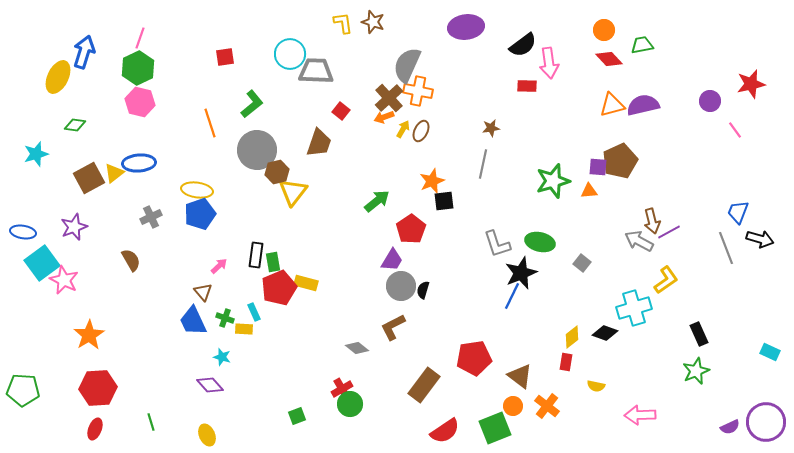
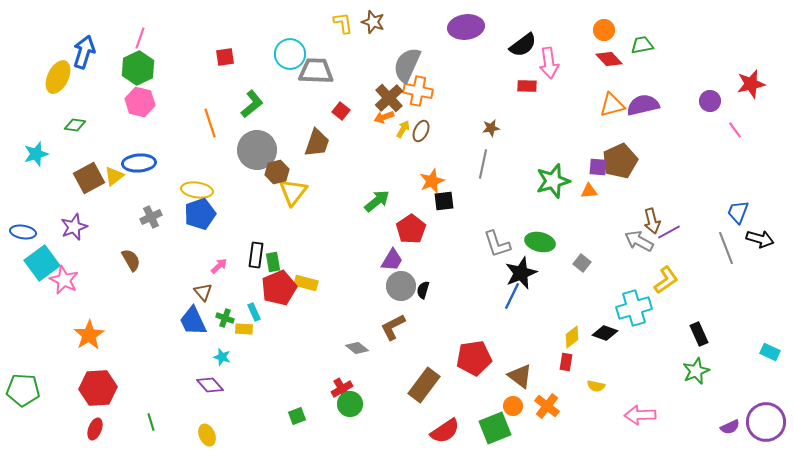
brown trapezoid at (319, 143): moved 2 px left
yellow triangle at (114, 173): moved 3 px down
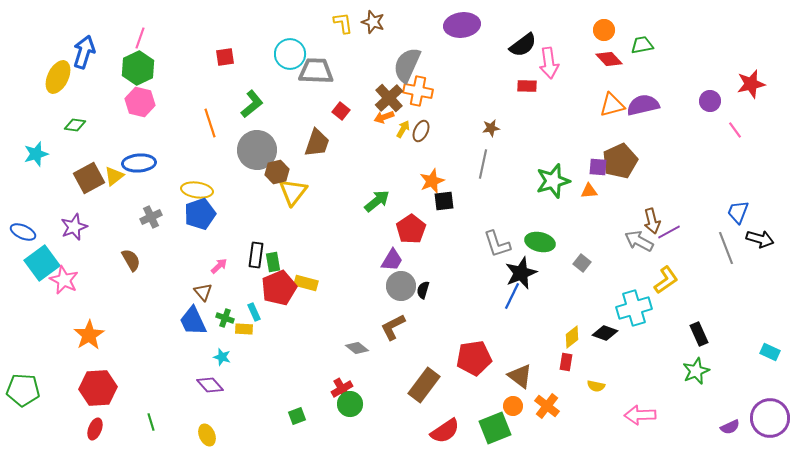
purple ellipse at (466, 27): moved 4 px left, 2 px up
blue ellipse at (23, 232): rotated 15 degrees clockwise
purple circle at (766, 422): moved 4 px right, 4 px up
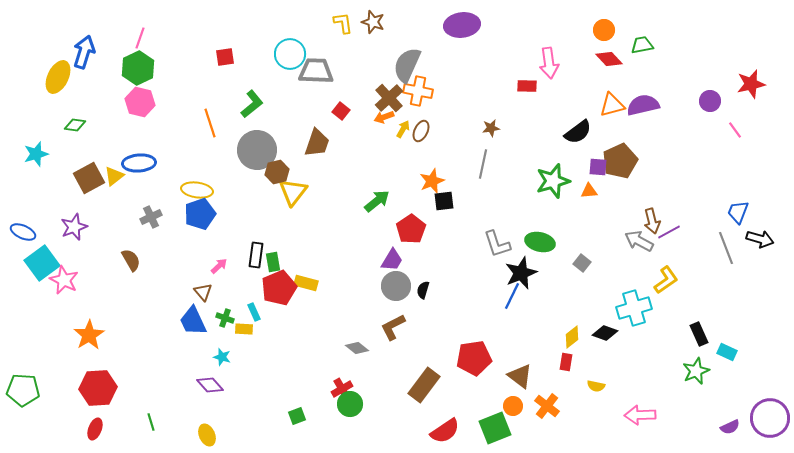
black semicircle at (523, 45): moved 55 px right, 87 px down
gray circle at (401, 286): moved 5 px left
cyan rectangle at (770, 352): moved 43 px left
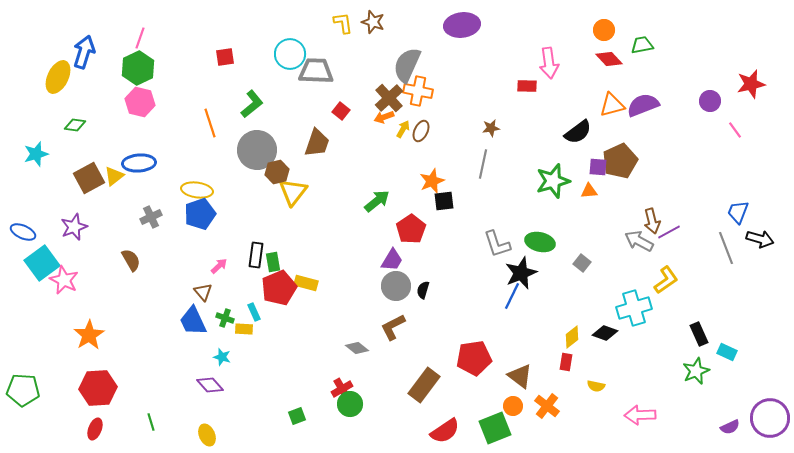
purple semicircle at (643, 105): rotated 8 degrees counterclockwise
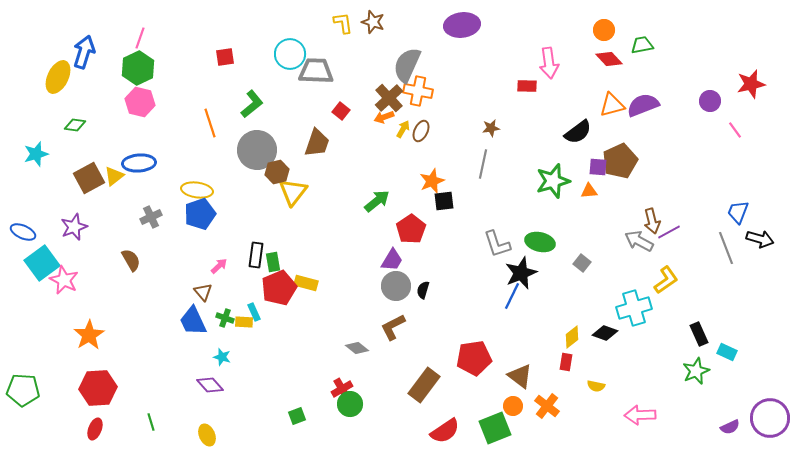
yellow rectangle at (244, 329): moved 7 px up
